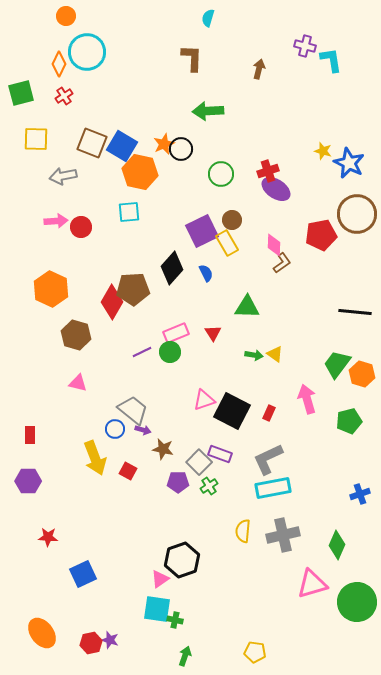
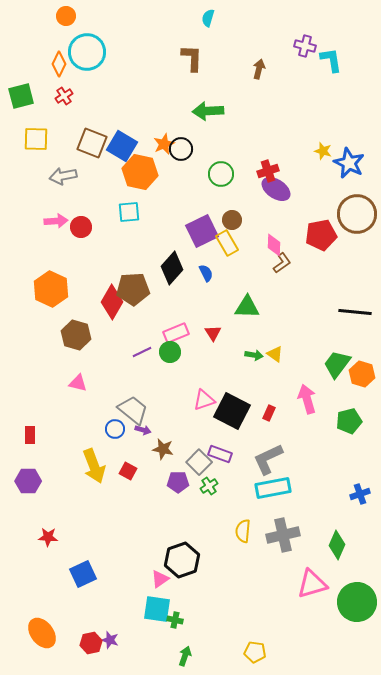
green square at (21, 93): moved 3 px down
yellow arrow at (95, 458): moved 1 px left, 8 px down
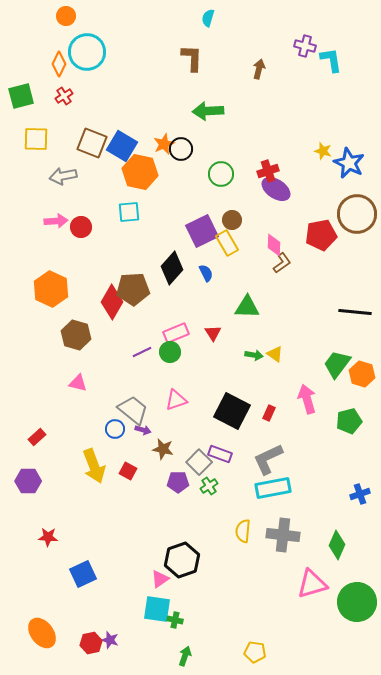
pink triangle at (204, 400): moved 28 px left
red rectangle at (30, 435): moved 7 px right, 2 px down; rotated 48 degrees clockwise
gray cross at (283, 535): rotated 20 degrees clockwise
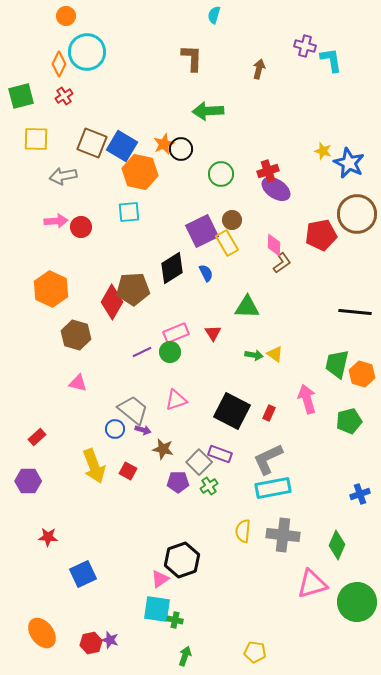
cyan semicircle at (208, 18): moved 6 px right, 3 px up
black diamond at (172, 268): rotated 16 degrees clockwise
green trapezoid at (337, 364): rotated 24 degrees counterclockwise
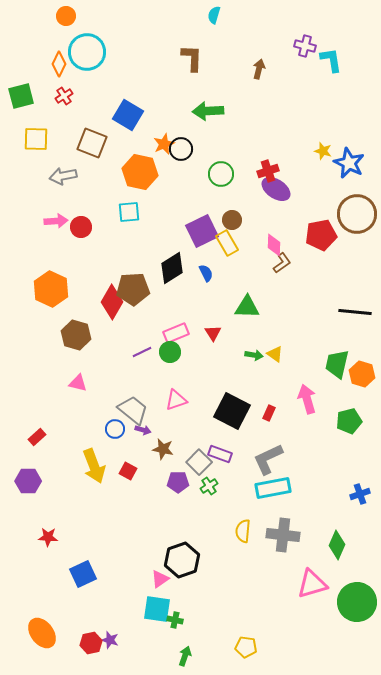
blue square at (122, 146): moved 6 px right, 31 px up
yellow pentagon at (255, 652): moved 9 px left, 5 px up
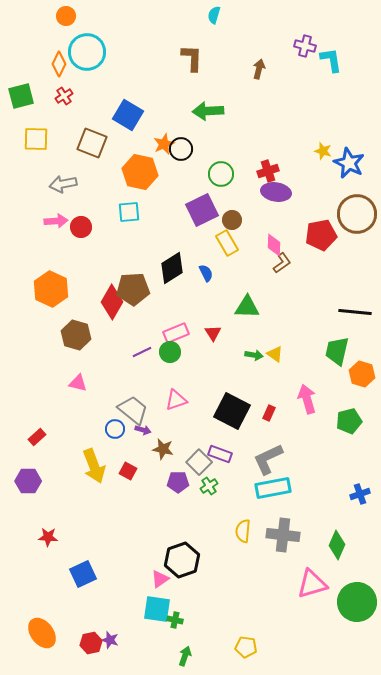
gray arrow at (63, 176): moved 8 px down
purple ellipse at (276, 189): moved 3 px down; rotated 24 degrees counterclockwise
purple square at (202, 231): moved 21 px up
green trapezoid at (337, 364): moved 13 px up
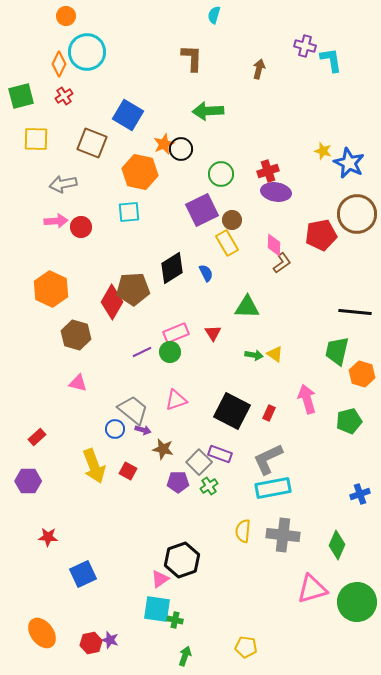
pink triangle at (312, 584): moved 5 px down
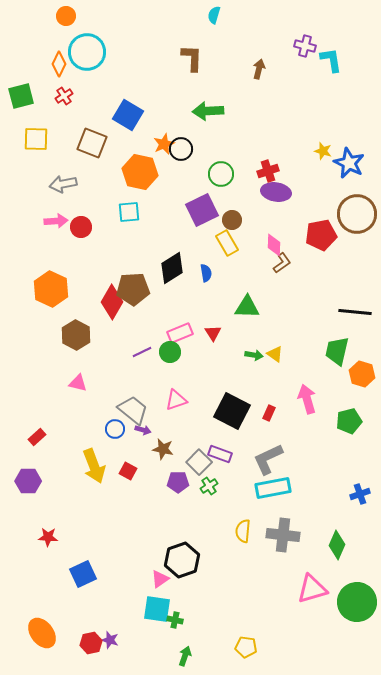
blue semicircle at (206, 273): rotated 18 degrees clockwise
pink rectangle at (176, 333): moved 4 px right
brown hexagon at (76, 335): rotated 12 degrees clockwise
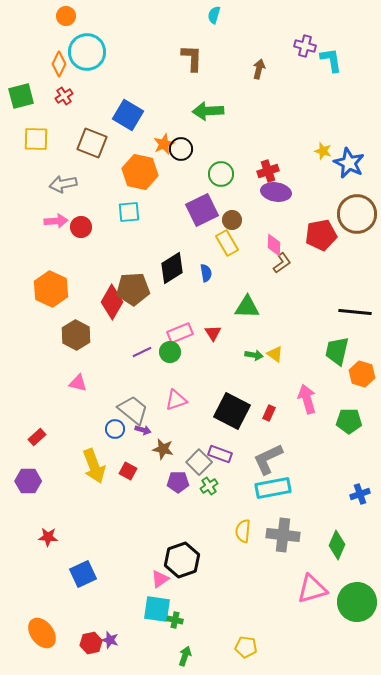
green pentagon at (349, 421): rotated 15 degrees clockwise
